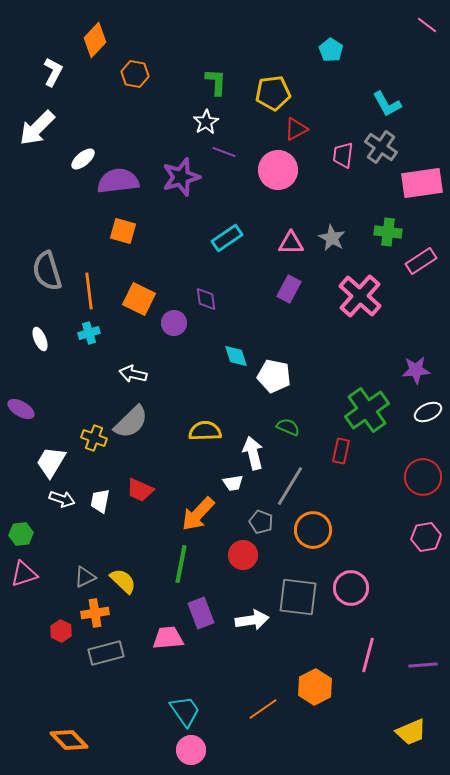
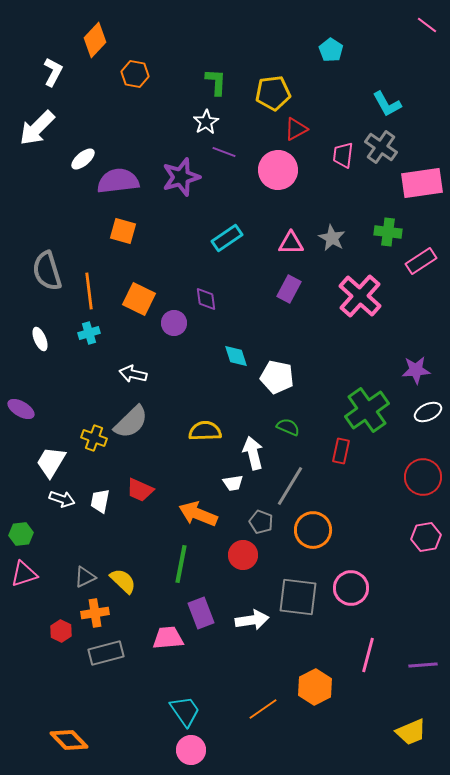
white pentagon at (274, 376): moved 3 px right, 1 px down
orange arrow at (198, 514): rotated 69 degrees clockwise
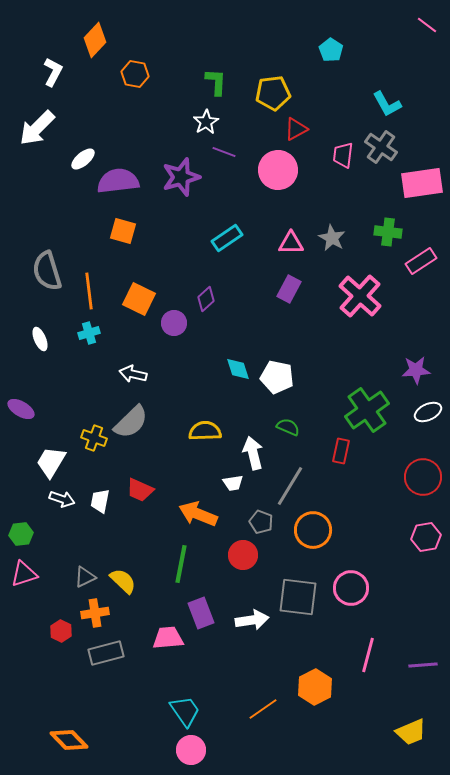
purple diamond at (206, 299): rotated 55 degrees clockwise
cyan diamond at (236, 356): moved 2 px right, 13 px down
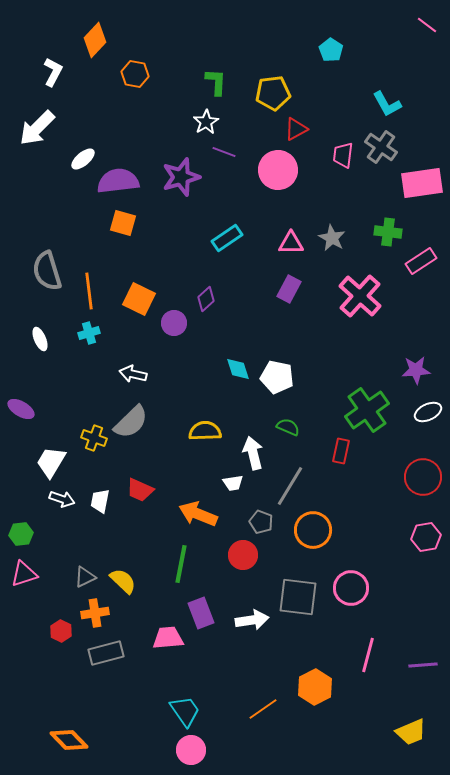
orange square at (123, 231): moved 8 px up
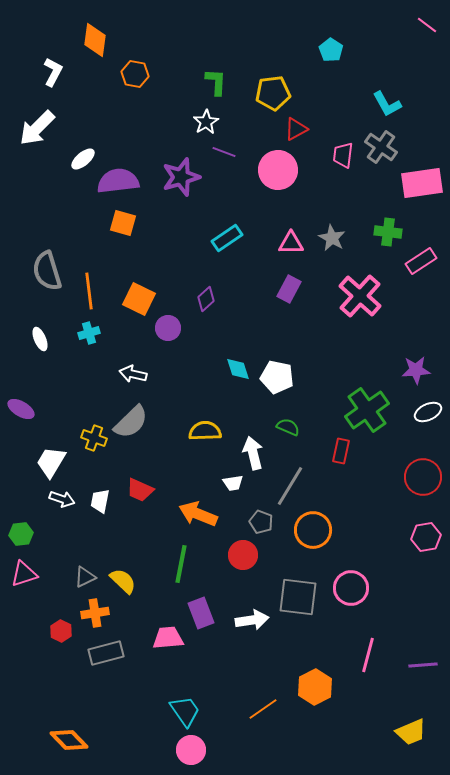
orange diamond at (95, 40): rotated 36 degrees counterclockwise
purple circle at (174, 323): moved 6 px left, 5 px down
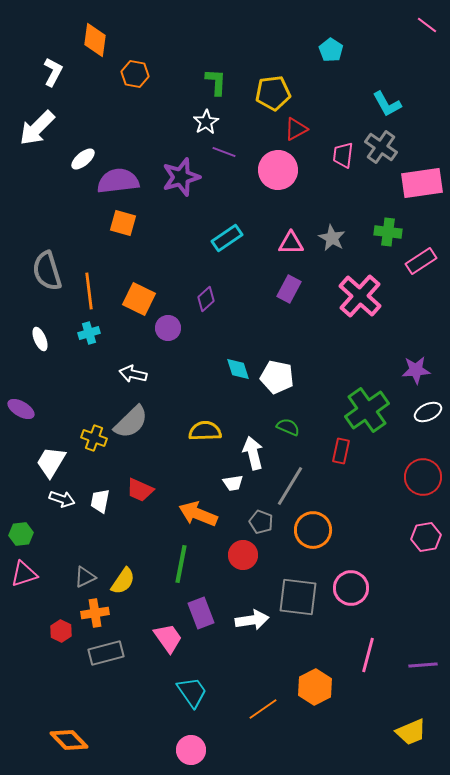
yellow semicircle at (123, 581): rotated 80 degrees clockwise
pink trapezoid at (168, 638): rotated 60 degrees clockwise
cyan trapezoid at (185, 711): moved 7 px right, 19 px up
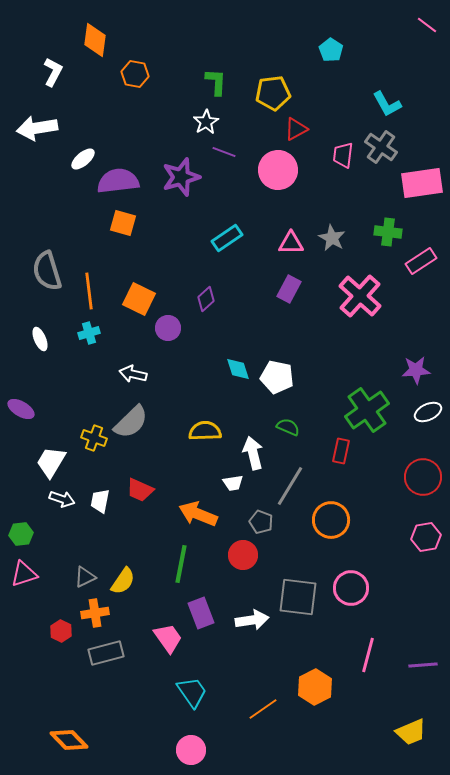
white arrow at (37, 128): rotated 36 degrees clockwise
orange circle at (313, 530): moved 18 px right, 10 px up
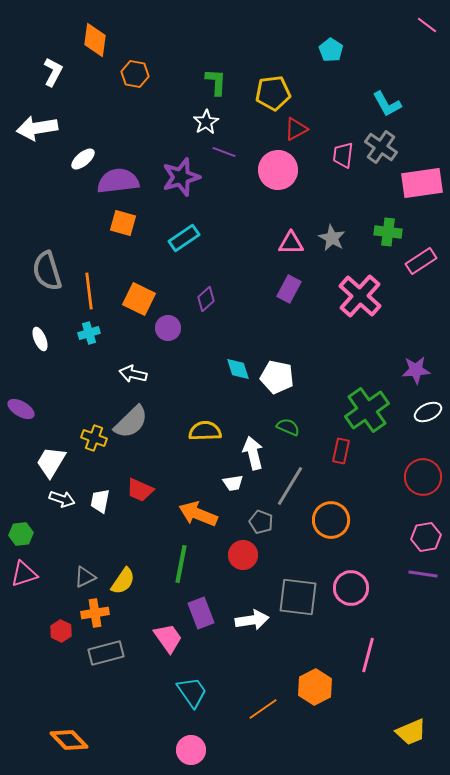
cyan rectangle at (227, 238): moved 43 px left
purple line at (423, 665): moved 91 px up; rotated 12 degrees clockwise
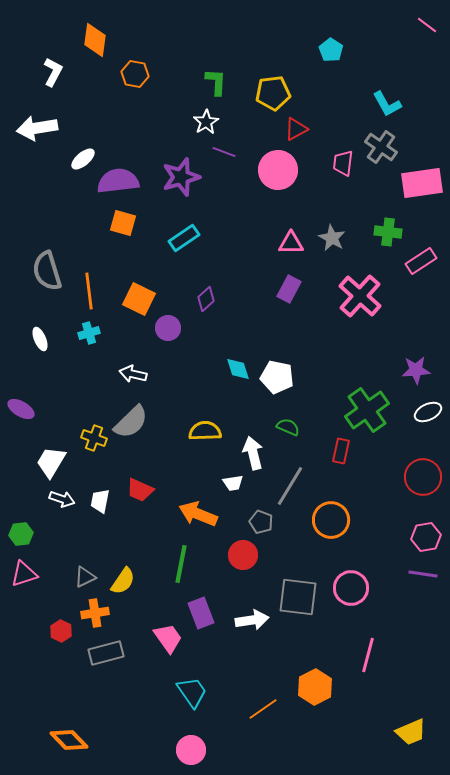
pink trapezoid at (343, 155): moved 8 px down
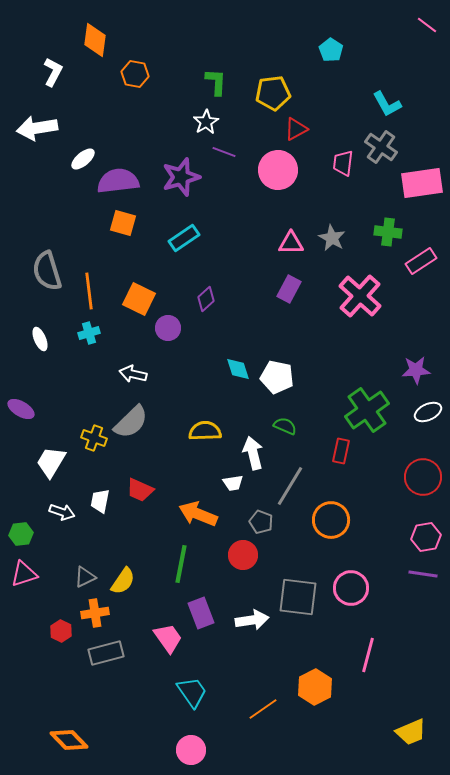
green semicircle at (288, 427): moved 3 px left, 1 px up
white arrow at (62, 499): moved 13 px down
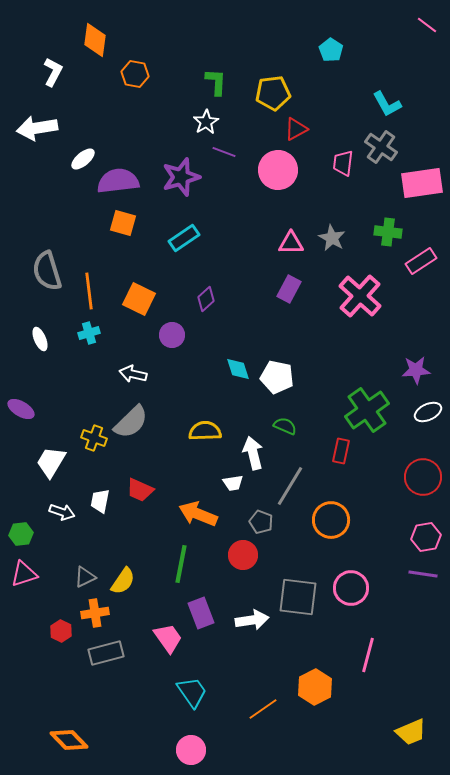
purple circle at (168, 328): moved 4 px right, 7 px down
